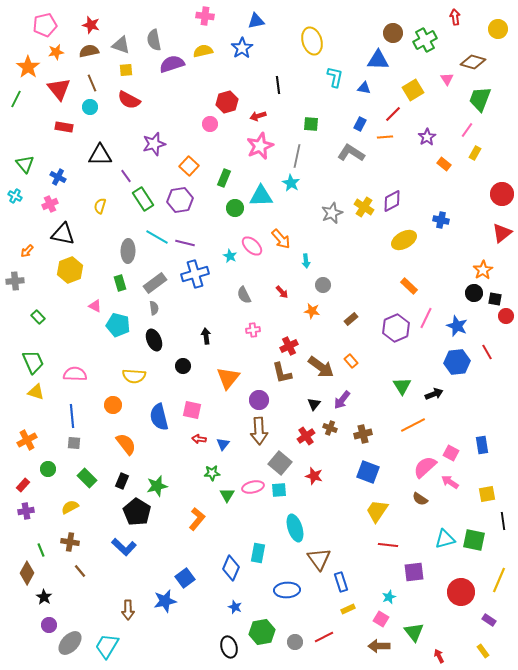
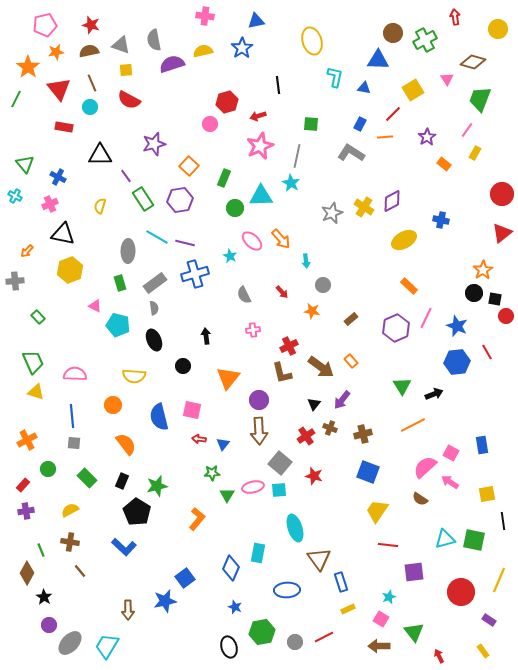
pink ellipse at (252, 246): moved 5 px up
yellow semicircle at (70, 507): moved 3 px down
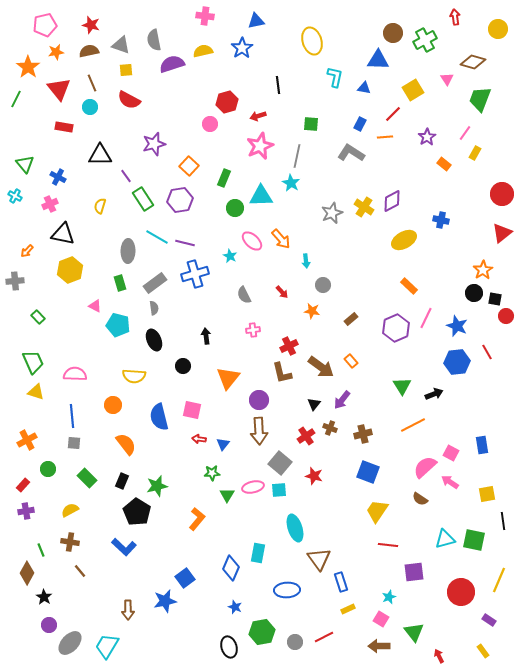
pink line at (467, 130): moved 2 px left, 3 px down
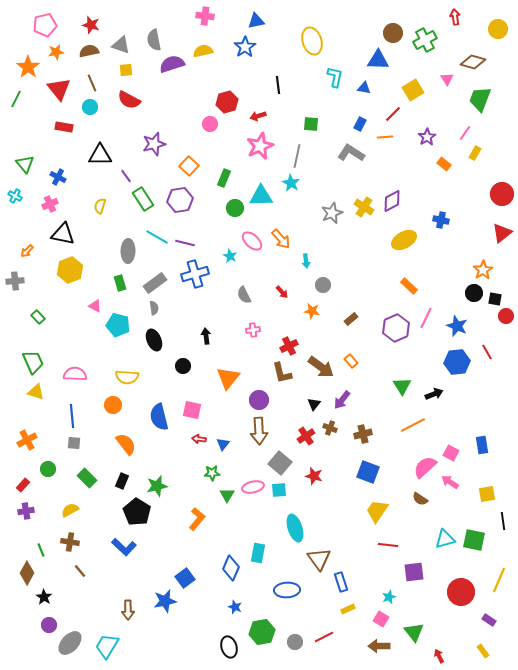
blue star at (242, 48): moved 3 px right, 1 px up
yellow semicircle at (134, 376): moved 7 px left, 1 px down
